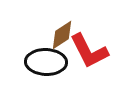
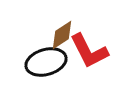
black ellipse: rotated 18 degrees counterclockwise
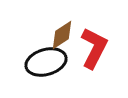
red L-shape: moved 5 px right, 3 px up; rotated 126 degrees counterclockwise
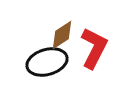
black ellipse: moved 1 px right
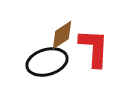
red L-shape: rotated 24 degrees counterclockwise
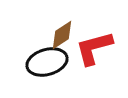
red L-shape: rotated 108 degrees counterclockwise
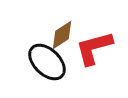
black ellipse: rotated 60 degrees clockwise
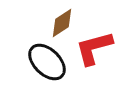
brown diamond: moved 12 px up
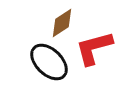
black ellipse: moved 2 px right
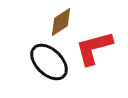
brown diamond: moved 1 px left, 1 px up
